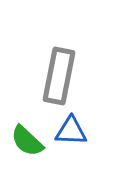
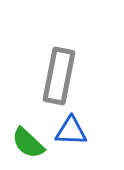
green semicircle: moved 1 px right, 2 px down
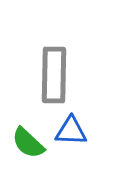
gray rectangle: moved 5 px left, 1 px up; rotated 10 degrees counterclockwise
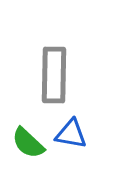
blue triangle: moved 3 px down; rotated 8 degrees clockwise
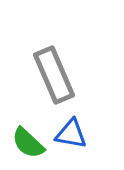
gray rectangle: rotated 24 degrees counterclockwise
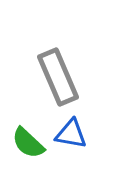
gray rectangle: moved 4 px right, 2 px down
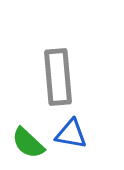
gray rectangle: rotated 18 degrees clockwise
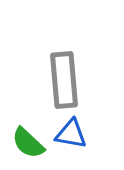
gray rectangle: moved 6 px right, 3 px down
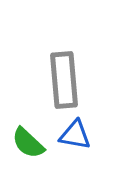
blue triangle: moved 4 px right, 1 px down
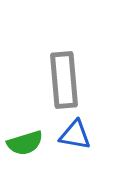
green semicircle: moved 3 px left; rotated 60 degrees counterclockwise
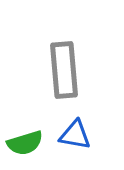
gray rectangle: moved 10 px up
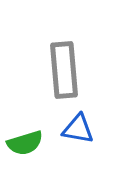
blue triangle: moved 3 px right, 6 px up
